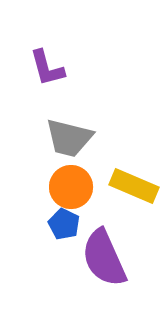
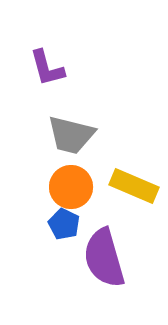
gray trapezoid: moved 2 px right, 3 px up
purple semicircle: rotated 8 degrees clockwise
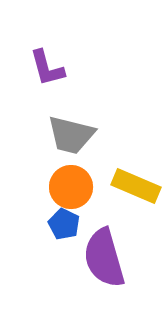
yellow rectangle: moved 2 px right
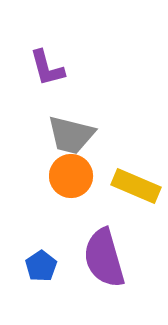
orange circle: moved 11 px up
blue pentagon: moved 23 px left, 42 px down; rotated 12 degrees clockwise
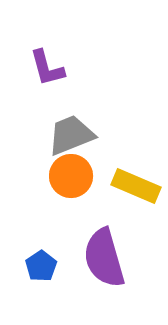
gray trapezoid: rotated 144 degrees clockwise
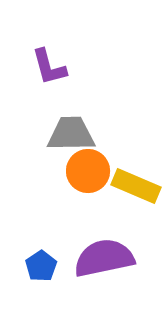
purple L-shape: moved 2 px right, 1 px up
gray trapezoid: moved 1 px up; rotated 21 degrees clockwise
orange circle: moved 17 px right, 5 px up
purple semicircle: rotated 94 degrees clockwise
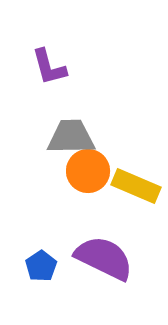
gray trapezoid: moved 3 px down
purple semicircle: rotated 38 degrees clockwise
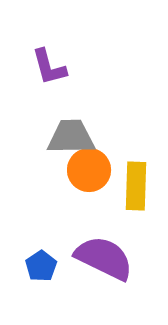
orange circle: moved 1 px right, 1 px up
yellow rectangle: rotated 69 degrees clockwise
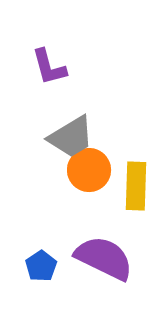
gray trapezoid: rotated 150 degrees clockwise
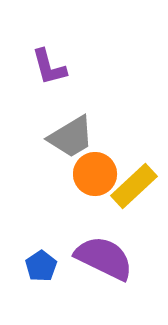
orange circle: moved 6 px right, 4 px down
yellow rectangle: moved 2 px left; rotated 45 degrees clockwise
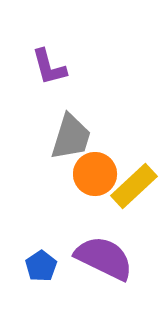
gray trapezoid: rotated 42 degrees counterclockwise
